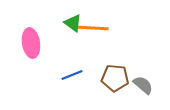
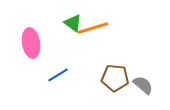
orange line: rotated 20 degrees counterclockwise
blue line: moved 14 px left; rotated 10 degrees counterclockwise
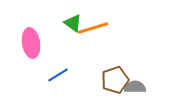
brown pentagon: moved 2 px down; rotated 24 degrees counterclockwise
gray semicircle: moved 8 px left, 2 px down; rotated 40 degrees counterclockwise
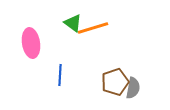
blue line: moved 2 px right; rotated 55 degrees counterclockwise
brown pentagon: moved 2 px down
gray semicircle: moved 2 px left, 1 px down; rotated 100 degrees clockwise
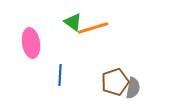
green triangle: moved 1 px up
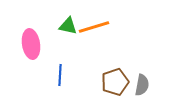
green triangle: moved 5 px left, 4 px down; rotated 24 degrees counterclockwise
orange line: moved 1 px right, 1 px up
pink ellipse: moved 1 px down
gray semicircle: moved 9 px right, 3 px up
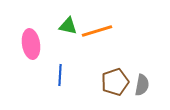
orange line: moved 3 px right, 4 px down
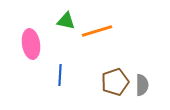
green triangle: moved 2 px left, 5 px up
gray semicircle: rotated 10 degrees counterclockwise
